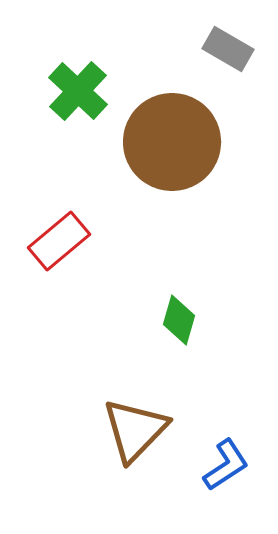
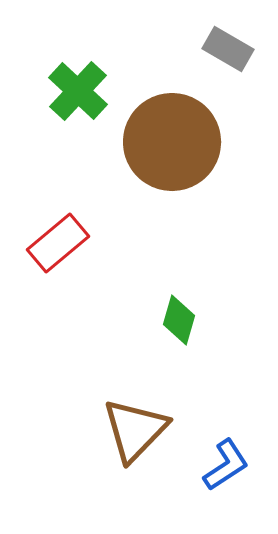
red rectangle: moved 1 px left, 2 px down
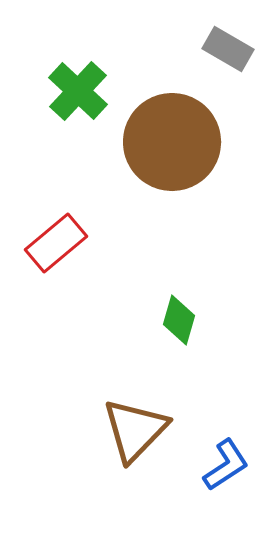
red rectangle: moved 2 px left
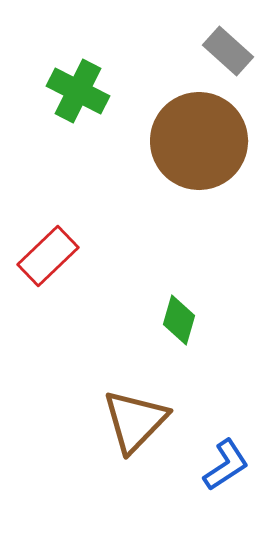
gray rectangle: moved 2 px down; rotated 12 degrees clockwise
green cross: rotated 16 degrees counterclockwise
brown circle: moved 27 px right, 1 px up
red rectangle: moved 8 px left, 13 px down; rotated 4 degrees counterclockwise
brown triangle: moved 9 px up
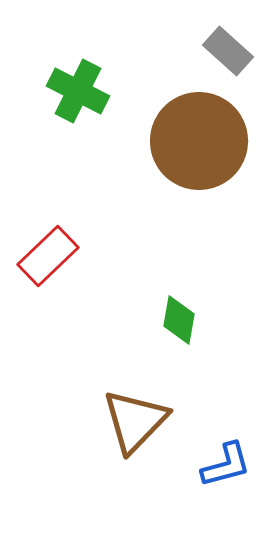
green diamond: rotated 6 degrees counterclockwise
blue L-shape: rotated 18 degrees clockwise
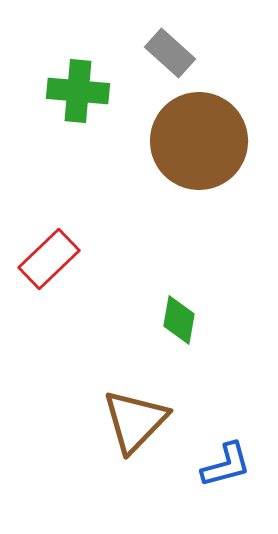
gray rectangle: moved 58 px left, 2 px down
green cross: rotated 22 degrees counterclockwise
red rectangle: moved 1 px right, 3 px down
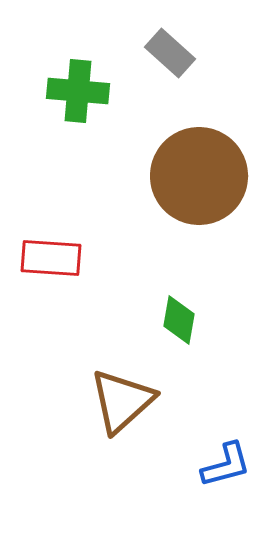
brown circle: moved 35 px down
red rectangle: moved 2 px right, 1 px up; rotated 48 degrees clockwise
brown triangle: moved 13 px left, 20 px up; rotated 4 degrees clockwise
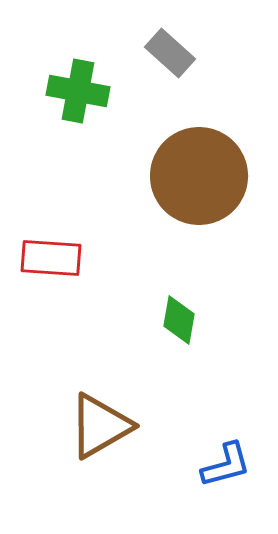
green cross: rotated 6 degrees clockwise
brown triangle: moved 22 px left, 25 px down; rotated 12 degrees clockwise
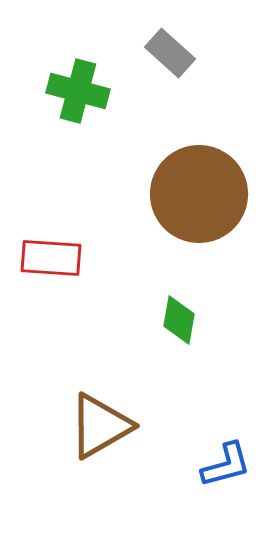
green cross: rotated 4 degrees clockwise
brown circle: moved 18 px down
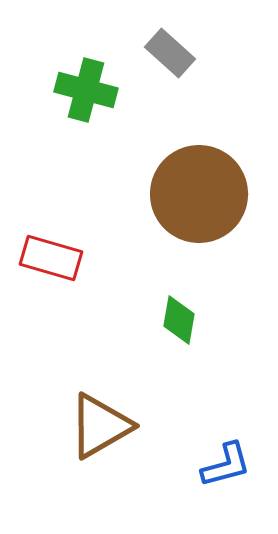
green cross: moved 8 px right, 1 px up
red rectangle: rotated 12 degrees clockwise
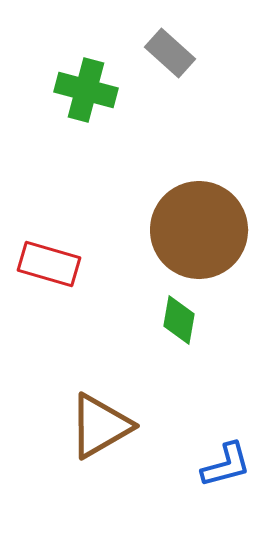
brown circle: moved 36 px down
red rectangle: moved 2 px left, 6 px down
